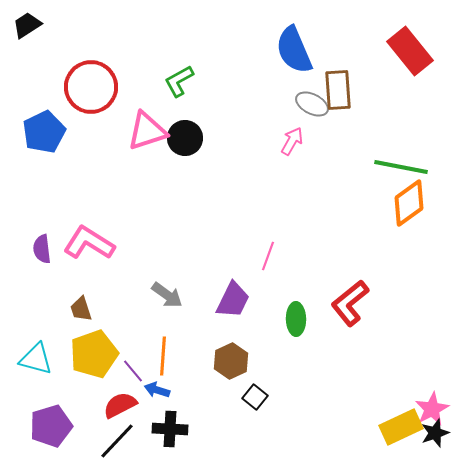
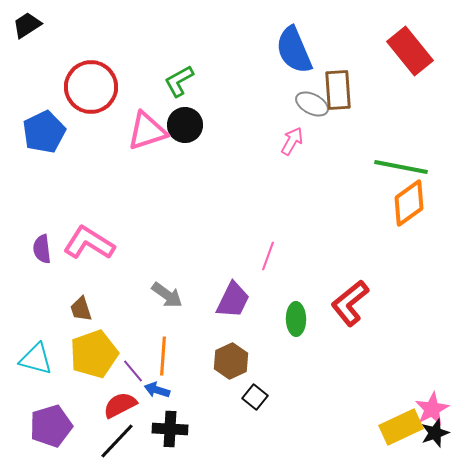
black circle: moved 13 px up
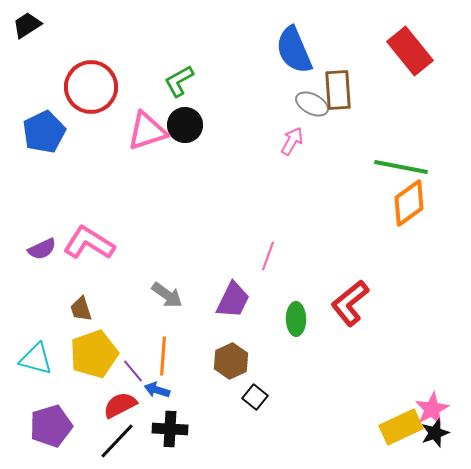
purple semicircle: rotated 108 degrees counterclockwise
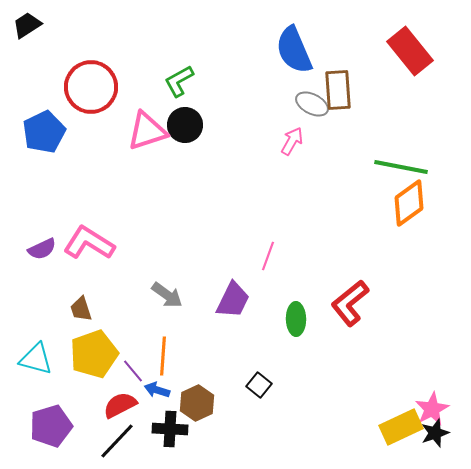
brown hexagon: moved 34 px left, 42 px down
black square: moved 4 px right, 12 px up
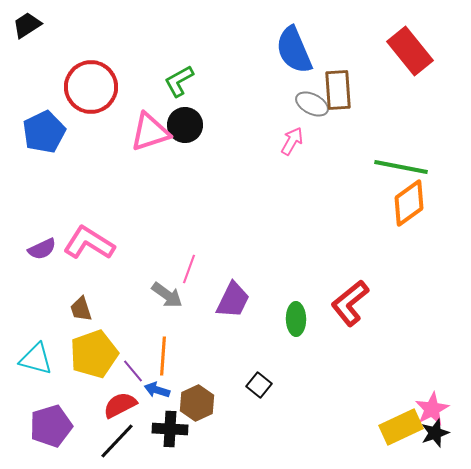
pink triangle: moved 3 px right, 1 px down
pink line: moved 79 px left, 13 px down
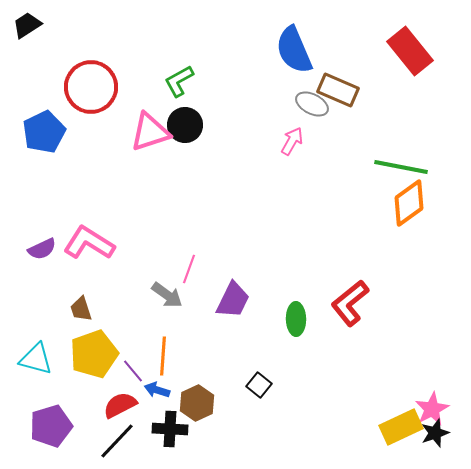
brown rectangle: rotated 63 degrees counterclockwise
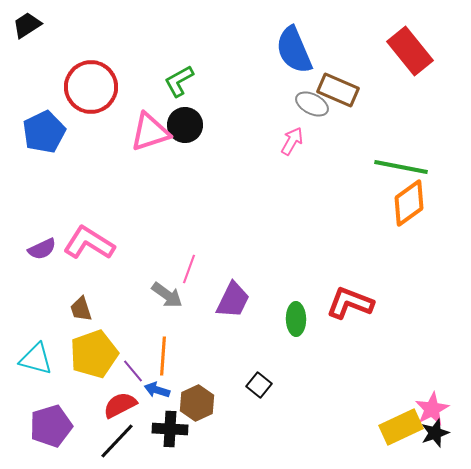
red L-shape: rotated 60 degrees clockwise
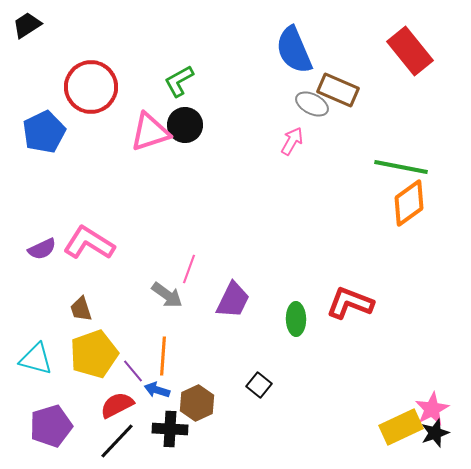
red semicircle: moved 3 px left
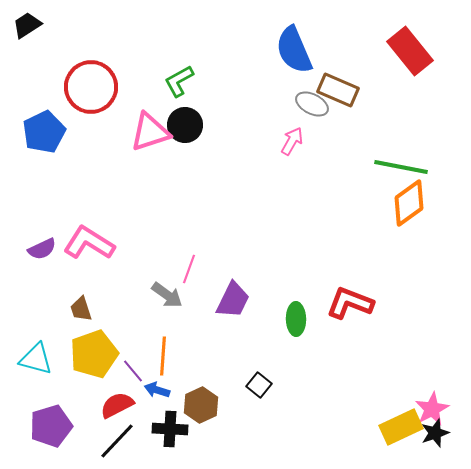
brown hexagon: moved 4 px right, 2 px down
